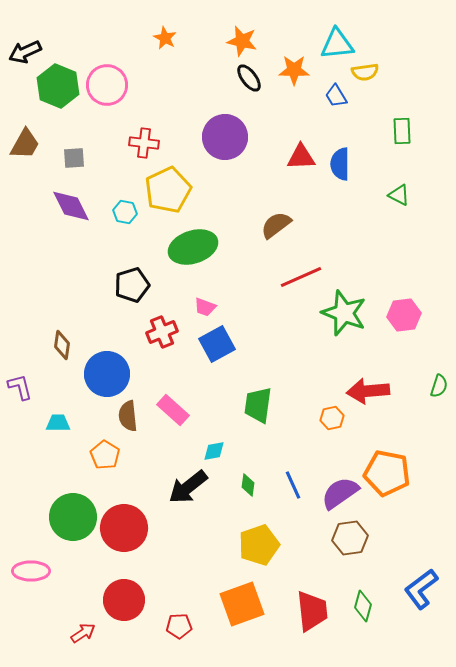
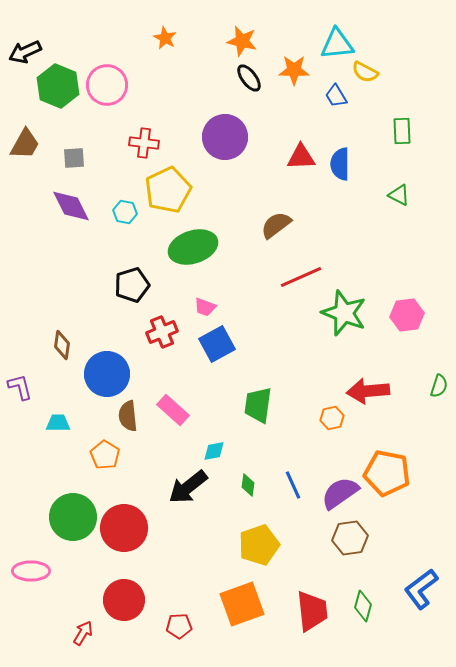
yellow semicircle at (365, 72): rotated 36 degrees clockwise
pink hexagon at (404, 315): moved 3 px right
red arrow at (83, 633): rotated 25 degrees counterclockwise
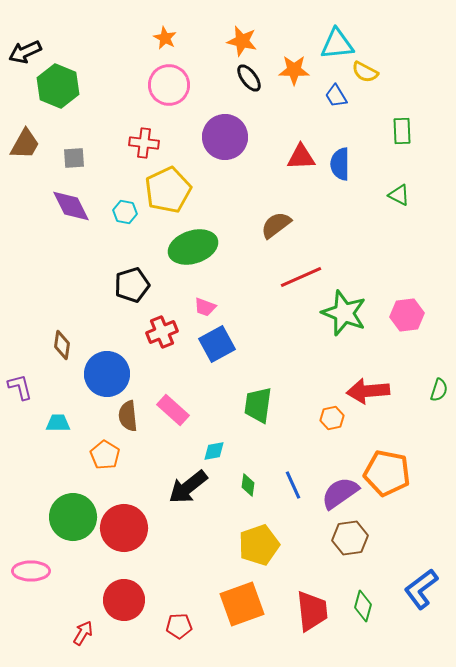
pink circle at (107, 85): moved 62 px right
green semicircle at (439, 386): moved 4 px down
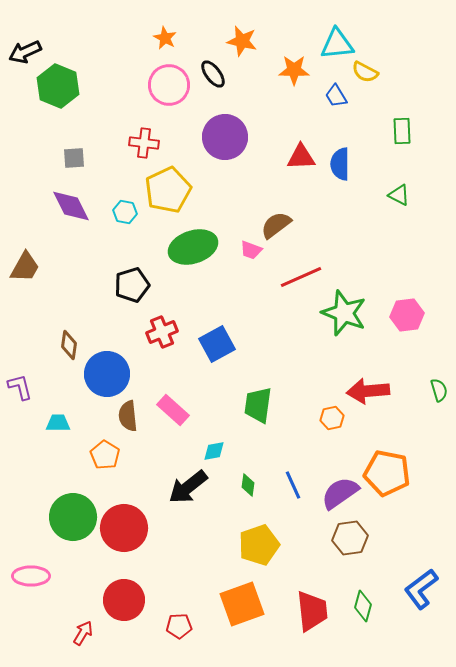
black ellipse at (249, 78): moved 36 px left, 4 px up
brown trapezoid at (25, 144): moved 123 px down
pink trapezoid at (205, 307): moved 46 px right, 57 px up
brown diamond at (62, 345): moved 7 px right
green semicircle at (439, 390): rotated 35 degrees counterclockwise
pink ellipse at (31, 571): moved 5 px down
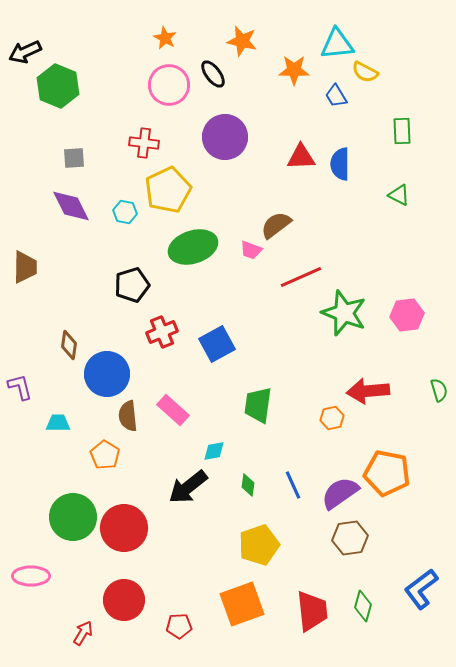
brown trapezoid at (25, 267): rotated 28 degrees counterclockwise
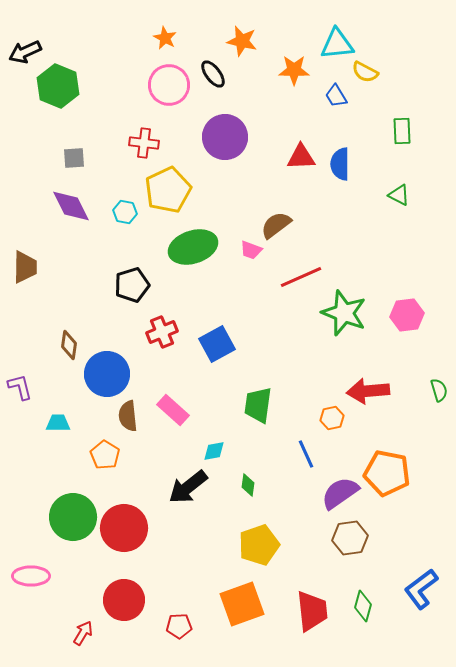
blue line at (293, 485): moved 13 px right, 31 px up
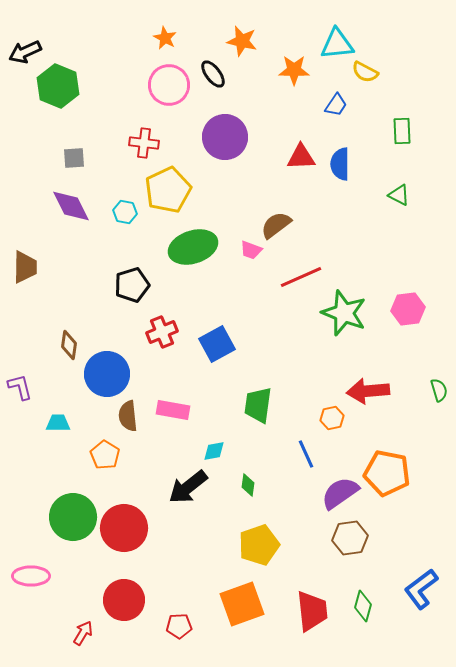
blue trapezoid at (336, 96): moved 9 px down; rotated 115 degrees counterclockwise
pink hexagon at (407, 315): moved 1 px right, 6 px up
pink rectangle at (173, 410): rotated 32 degrees counterclockwise
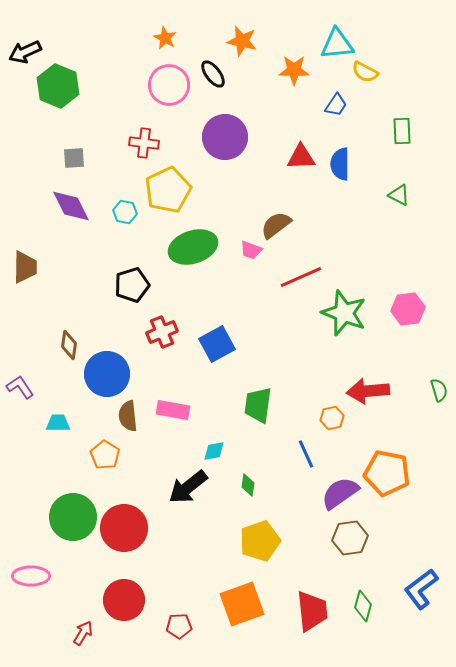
purple L-shape at (20, 387): rotated 20 degrees counterclockwise
yellow pentagon at (259, 545): moved 1 px right, 4 px up
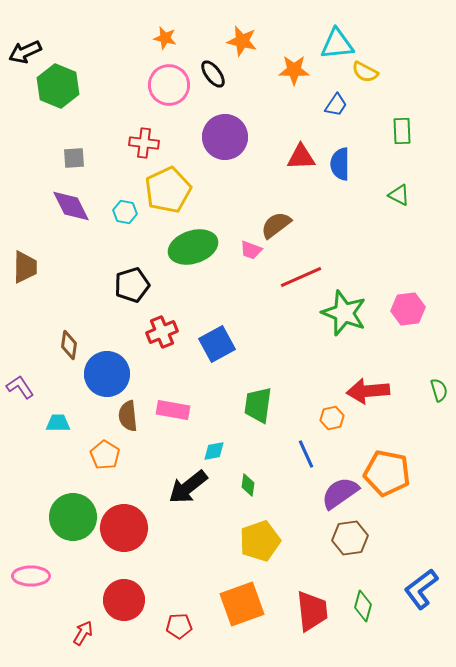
orange star at (165, 38): rotated 15 degrees counterclockwise
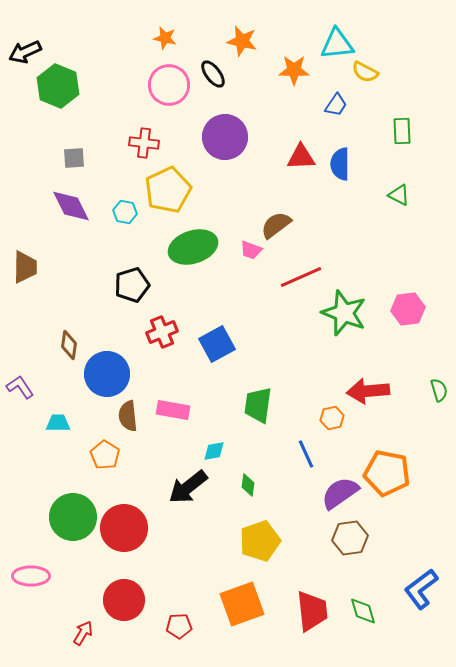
green diamond at (363, 606): moved 5 px down; rotated 32 degrees counterclockwise
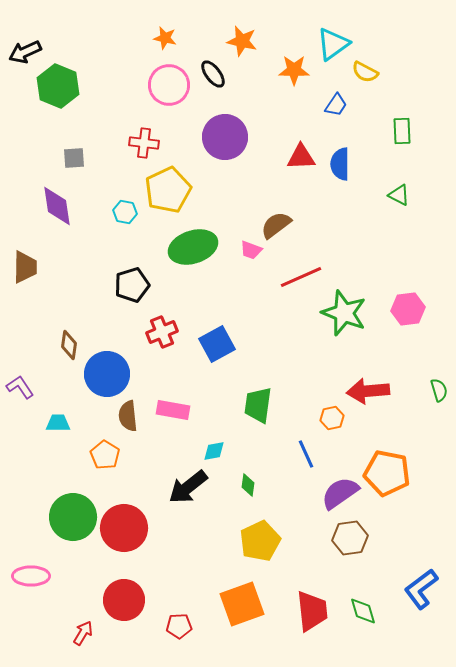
cyan triangle at (337, 44): moved 4 px left; rotated 30 degrees counterclockwise
purple diamond at (71, 206): moved 14 px left; rotated 18 degrees clockwise
yellow pentagon at (260, 541): rotated 6 degrees counterclockwise
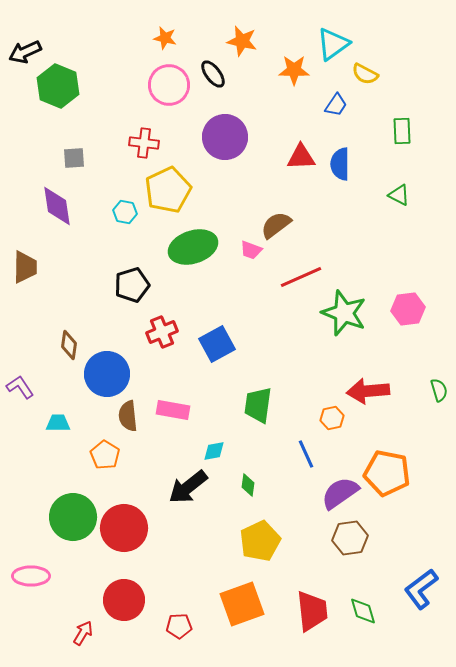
yellow semicircle at (365, 72): moved 2 px down
